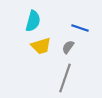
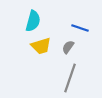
gray line: moved 5 px right
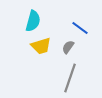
blue line: rotated 18 degrees clockwise
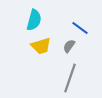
cyan semicircle: moved 1 px right, 1 px up
gray semicircle: moved 1 px right, 1 px up
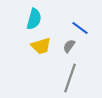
cyan semicircle: moved 1 px up
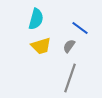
cyan semicircle: moved 2 px right
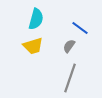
yellow trapezoid: moved 8 px left
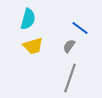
cyan semicircle: moved 8 px left
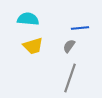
cyan semicircle: rotated 100 degrees counterclockwise
blue line: rotated 42 degrees counterclockwise
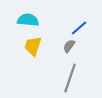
cyan semicircle: moved 1 px down
blue line: moved 1 px left; rotated 36 degrees counterclockwise
yellow trapezoid: rotated 125 degrees clockwise
